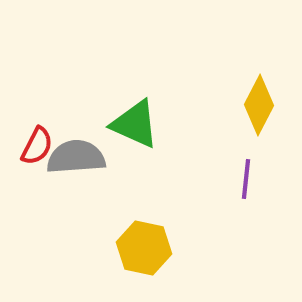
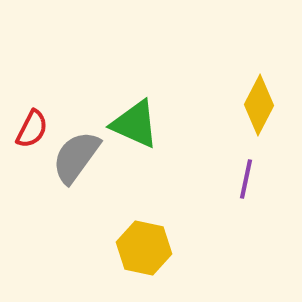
red semicircle: moved 5 px left, 17 px up
gray semicircle: rotated 50 degrees counterclockwise
purple line: rotated 6 degrees clockwise
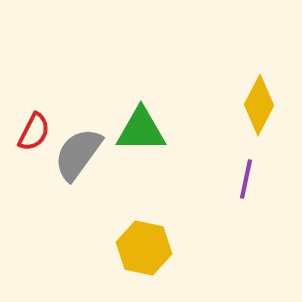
green triangle: moved 6 px right, 6 px down; rotated 24 degrees counterclockwise
red semicircle: moved 2 px right, 3 px down
gray semicircle: moved 2 px right, 3 px up
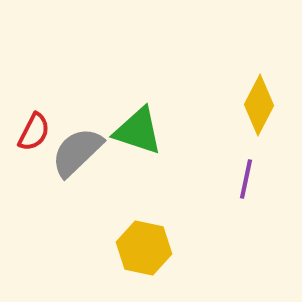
green triangle: moved 3 px left, 1 px down; rotated 18 degrees clockwise
gray semicircle: moved 1 px left, 2 px up; rotated 10 degrees clockwise
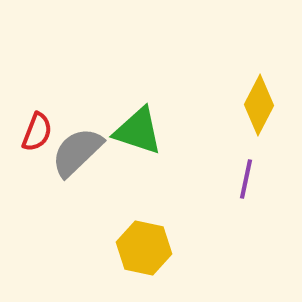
red semicircle: moved 3 px right; rotated 6 degrees counterclockwise
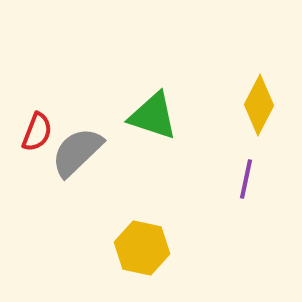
green triangle: moved 15 px right, 15 px up
yellow hexagon: moved 2 px left
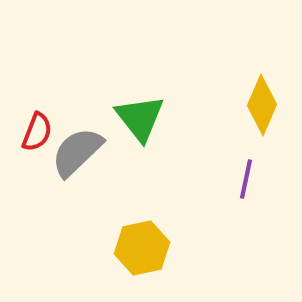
yellow diamond: moved 3 px right; rotated 4 degrees counterclockwise
green triangle: moved 13 px left, 2 px down; rotated 34 degrees clockwise
yellow hexagon: rotated 24 degrees counterclockwise
